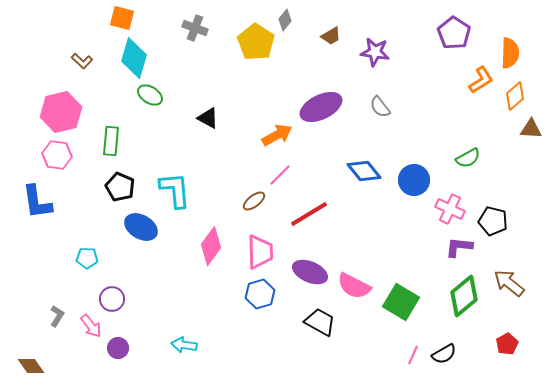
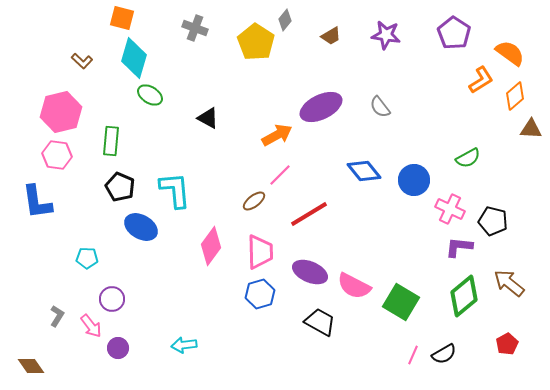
purple star at (375, 52): moved 11 px right, 17 px up
orange semicircle at (510, 53): rotated 56 degrees counterclockwise
cyan arrow at (184, 345): rotated 15 degrees counterclockwise
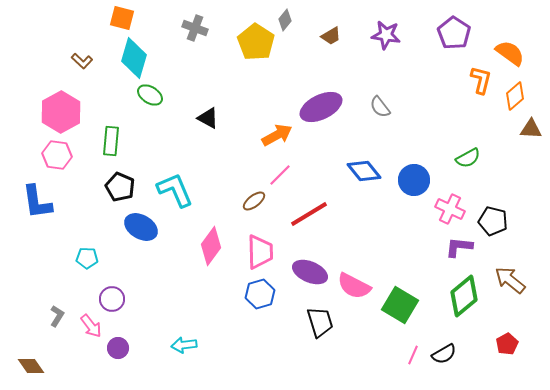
orange L-shape at (481, 80): rotated 44 degrees counterclockwise
pink hexagon at (61, 112): rotated 15 degrees counterclockwise
cyan L-shape at (175, 190): rotated 18 degrees counterclockwise
brown arrow at (509, 283): moved 1 px right, 3 px up
green square at (401, 302): moved 1 px left, 3 px down
black trapezoid at (320, 322): rotated 44 degrees clockwise
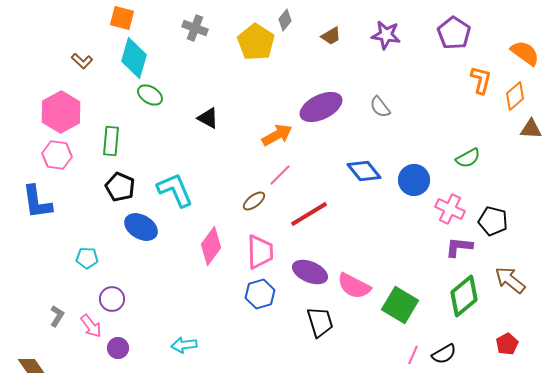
orange semicircle at (510, 53): moved 15 px right
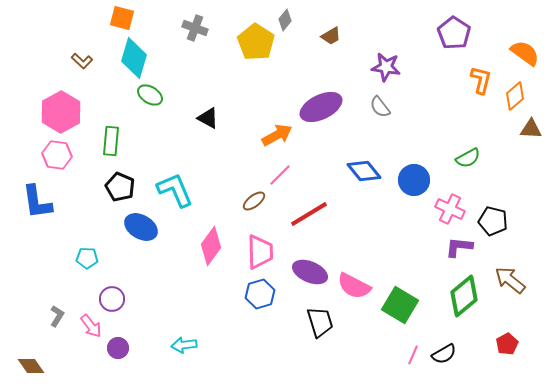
purple star at (386, 35): moved 32 px down
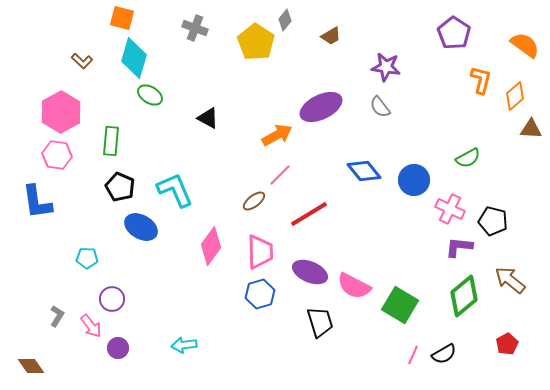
orange semicircle at (525, 53): moved 8 px up
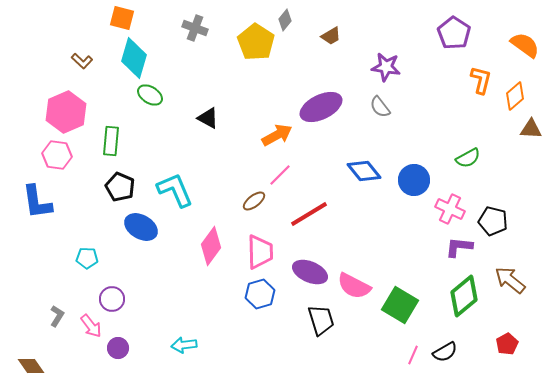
pink hexagon at (61, 112): moved 5 px right; rotated 6 degrees clockwise
black trapezoid at (320, 322): moved 1 px right, 2 px up
black semicircle at (444, 354): moved 1 px right, 2 px up
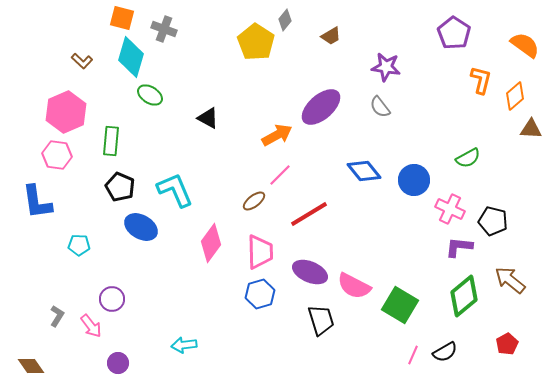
gray cross at (195, 28): moved 31 px left, 1 px down
cyan diamond at (134, 58): moved 3 px left, 1 px up
purple ellipse at (321, 107): rotated 15 degrees counterclockwise
pink diamond at (211, 246): moved 3 px up
cyan pentagon at (87, 258): moved 8 px left, 13 px up
purple circle at (118, 348): moved 15 px down
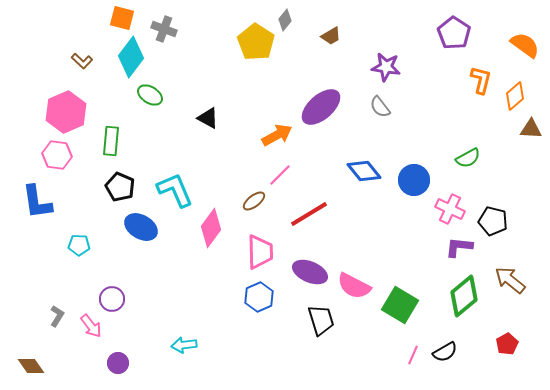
cyan diamond at (131, 57): rotated 21 degrees clockwise
pink diamond at (211, 243): moved 15 px up
blue hexagon at (260, 294): moved 1 px left, 3 px down; rotated 8 degrees counterclockwise
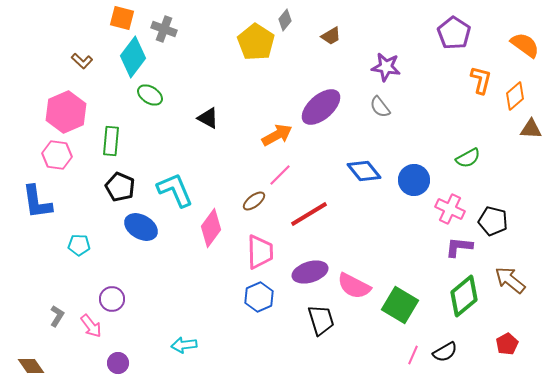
cyan diamond at (131, 57): moved 2 px right
purple ellipse at (310, 272): rotated 40 degrees counterclockwise
